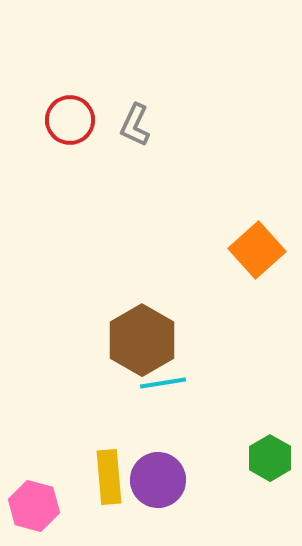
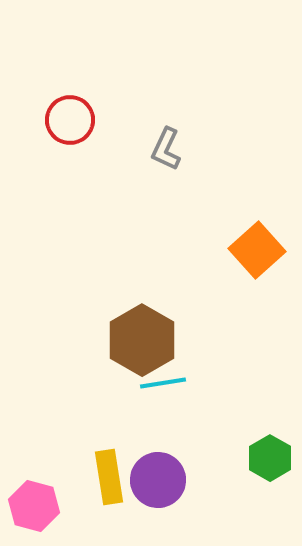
gray L-shape: moved 31 px right, 24 px down
yellow rectangle: rotated 4 degrees counterclockwise
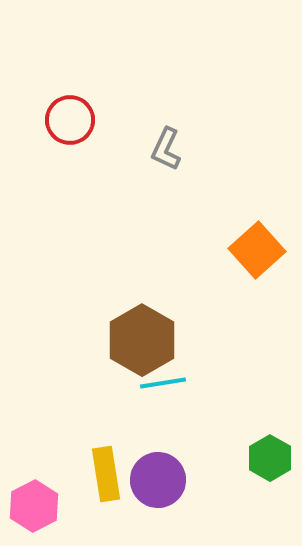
yellow rectangle: moved 3 px left, 3 px up
pink hexagon: rotated 18 degrees clockwise
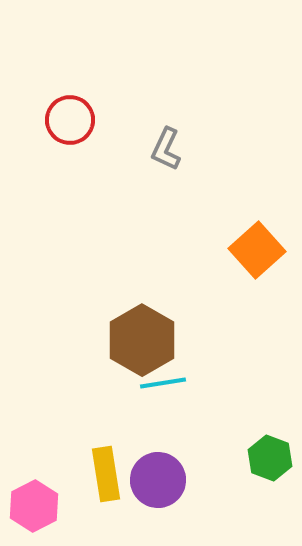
green hexagon: rotated 9 degrees counterclockwise
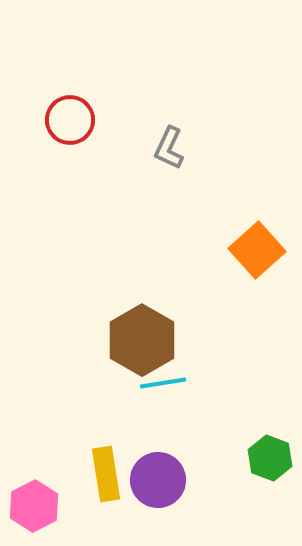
gray L-shape: moved 3 px right, 1 px up
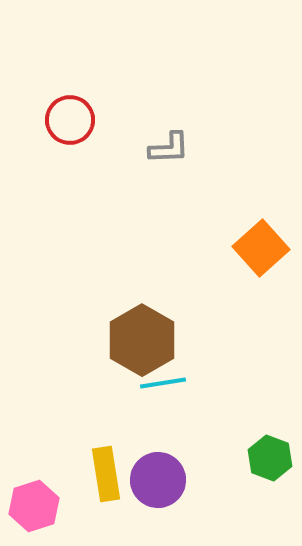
gray L-shape: rotated 117 degrees counterclockwise
orange square: moved 4 px right, 2 px up
pink hexagon: rotated 9 degrees clockwise
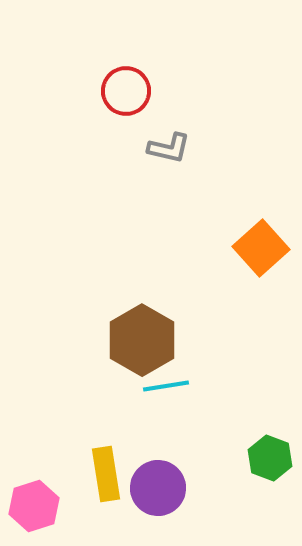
red circle: moved 56 px right, 29 px up
gray L-shape: rotated 15 degrees clockwise
cyan line: moved 3 px right, 3 px down
purple circle: moved 8 px down
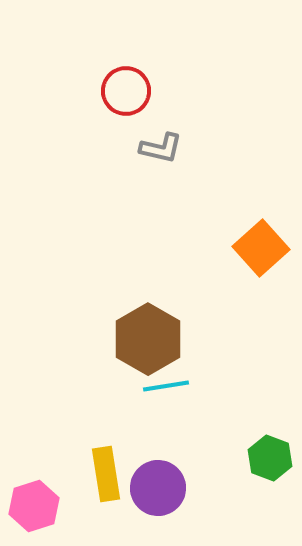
gray L-shape: moved 8 px left
brown hexagon: moved 6 px right, 1 px up
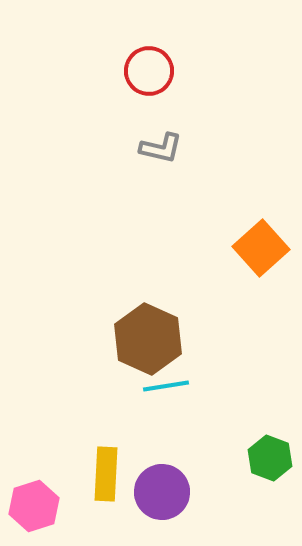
red circle: moved 23 px right, 20 px up
brown hexagon: rotated 6 degrees counterclockwise
yellow rectangle: rotated 12 degrees clockwise
purple circle: moved 4 px right, 4 px down
